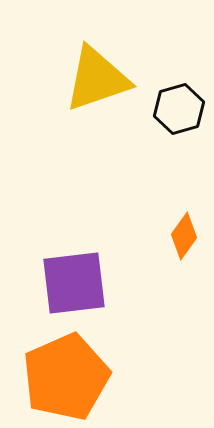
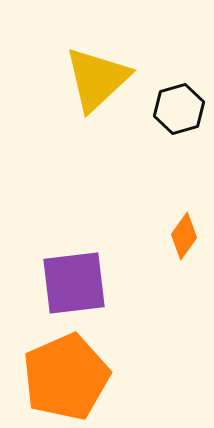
yellow triangle: rotated 24 degrees counterclockwise
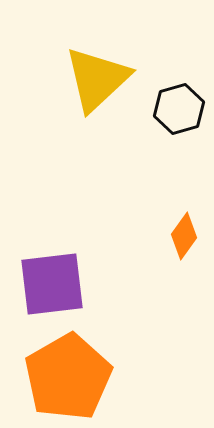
purple square: moved 22 px left, 1 px down
orange pentagon: moved 2 px right; rotated 6 degrees counterclockwise
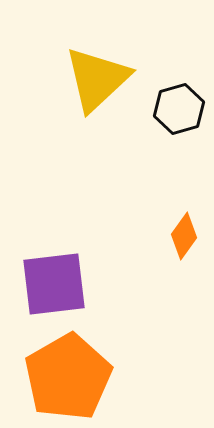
purple square: moved 2 px right
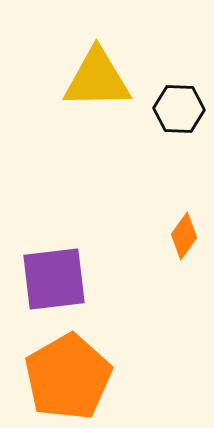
yellow triangle: rotated 42 degrees clockwise
black hexagon: rotated 18 degrees clockwise
purple square: moved 5 px up
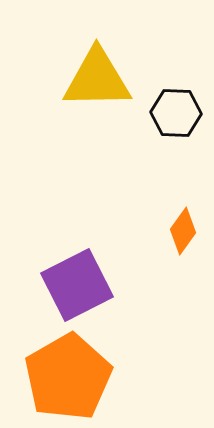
black hexagon: moved 3 px left, 4 px down
orange diamond: moved 1 px left, 5 px up
purple square: moved 23 px right, 6 px down; rotated 20 degrees counterclockwise
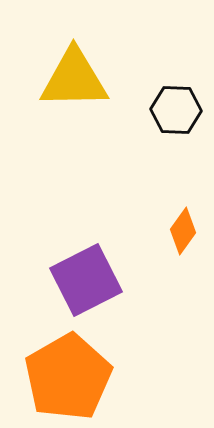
yellow triangle: moved 23 px left
black hexagon: moved 3 px up
purple square: moved 9 px right, 5 px up
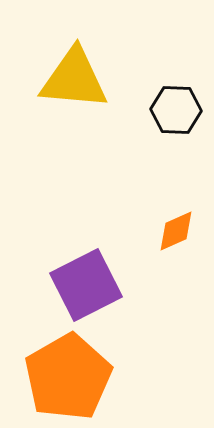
yellow triangle: rotated 6 degrees clockwise
orange diamond: moved 7 px left; rotated 30 degrees clockwise
purple square: moved 5 px down
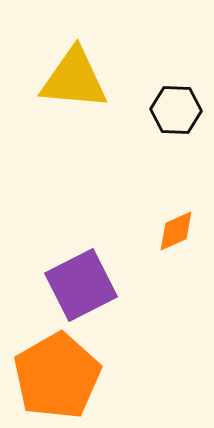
purple square: moved 5 px left
orange pentagon: moved 11 px left, 1 px up
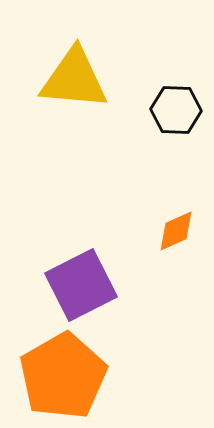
orange pentagon: moved 6 px right
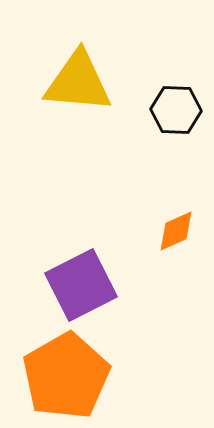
yellow triangle: moved 4 px right, 3 px down
orange pentagon: moved 3 px right
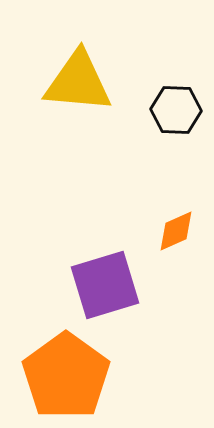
purple square: moved 24 px right; rotated 10 degrees clockwise
orange pentagon: rotated 6 degrees counterclockwise
